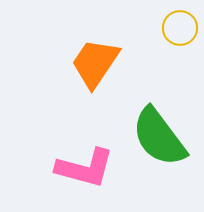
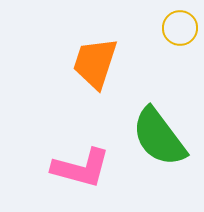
orange trapezoid: rotated 16 degrees counterclockwise
pink L-shape: moved 4 px left
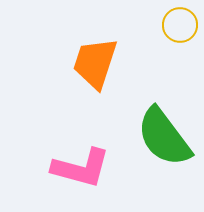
yellow circle: moved 3 px up
green semicircle: moved 5 px right
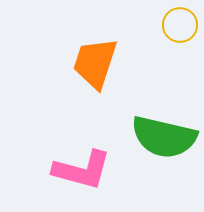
green semicircle: rotated 40 degrees counterclockwise
pink L-shape: moved 1 px right, 2 px down
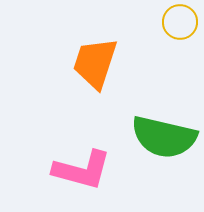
yellow circle: moved 3 px up
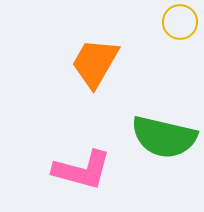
orange trapezoid: rotated 12 degrees clockwise
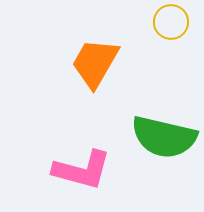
yellow circle: moved 9 px left
